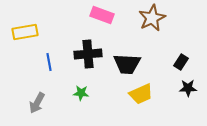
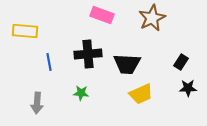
yellow rectangle: moved 1 px up; rotated 15 degrees clockwise
gray arrow: rotated 25 degrees counterclockwise
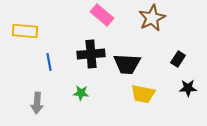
pink rectangle: rotated 20 degrees clockwise
black cross: moved 3 px right
black rectangle: moved 3 px left, 3 px up
yellow trapezoid: moved 2 px right; rotated 35 degrees clockwise
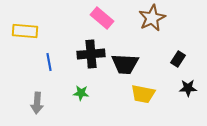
pink rectangle: moved 3 px down
black trapezoid: moved 2 px left
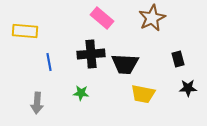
black rectangle: rotated 49 degrees counterclockwise
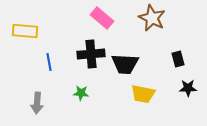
brown star: rotated 20 degrees counterclockwise
